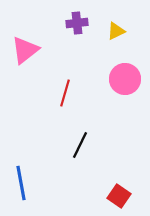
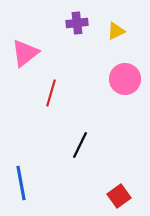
pink triangle: moved 3 px down
red line: moved 14 px left
red square: rotated 20 degrees clockwise
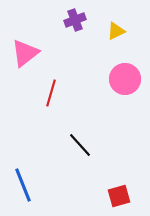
purple cross: moved 2 px left, 3 px up; rotated 15 degrees counterclockwise
black line: rotated 68 degrees counterclockwise
blue line: moved 2 px right, 2 px down; rotated 12 degrees counterclockwise
red square: rotated 20 degrees clockwise
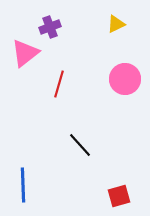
purple cross: moved 25 px left, 7 px down
yellow triangle: moved 7 px up
red line: moved 8 px right, 9 px up
blue line: rotated 20 degrees clockwise
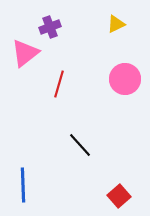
red square: rotated 25 degrees counterclockwise
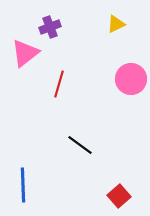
pink circle: moved 6 px right
black line: rotated 12 degrees counterclockwise
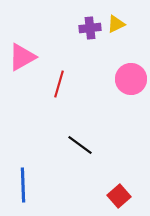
purple cross: moved 40 px right, 1 px down; rotated 15 degrees clockwise
pink triangle: moved 3 px left, 4 px down; rotated 8 degrees clockwise
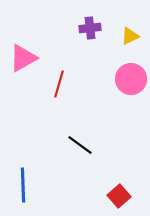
yellow triangle: moved 14 px right, 12 px down
pink triangle: moved 1 px right, 1 px down
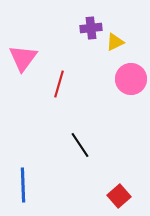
purple cross: moved 1 px right
yellow triangle: moved 15 px left, 6 px down
pink triangle: rotated 24 degrees counterclockwise
black line: rotated 20 degrees clockwise
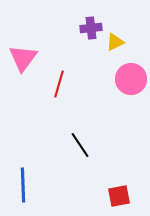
red square: rotated 30 degrees clockwise
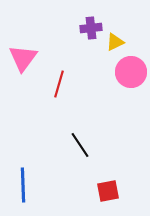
pink circle: moved 7 px up
red square: moved 11 px left, 5 px up
